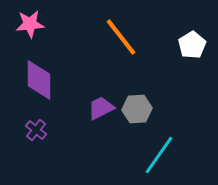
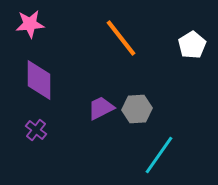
orange line: moved 1 px down
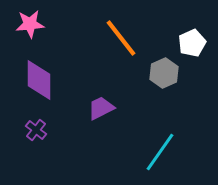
white pentagon: moved 2 px up; rotated 8 degrees clockwise
gray hexagon: moved 27 px right, 36 px up; rotated 20 degrees counterclockwise
cyan line: moved 1 px right, 3 px up
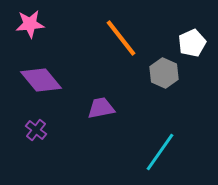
gray hexagon: rotated 12 degrees counterclockwise
purple diamond: moved 2 px right; rotated 39 degrees counterclockwise
purple trapezoid: rotated 16 degrees clockwise
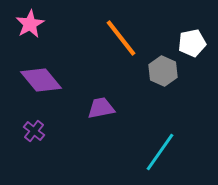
pink star: rotated 24 degrees counterclockwise
white pentagon: rotated 12 degrees clockwise
gray hexagon: moved 1 px left, 2 px up
purple cross: moved 2 px left, 1 px down
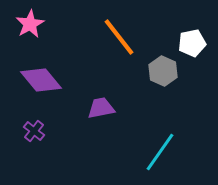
orange line: moved 2 px left, 1 px up
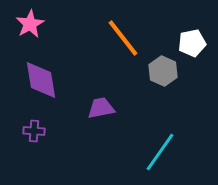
orange line: moved 4 px right, 1 px down
purple diamond: rotated 30 degrees clockwise
purple cross: rotated 35 degrees counterclockwise
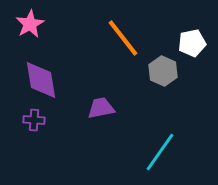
purple cross: moved 11 px up
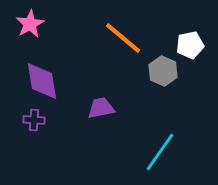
orange line: rotated 12 degrees counterclockwise
white pentagon: moved 2 px left, 2 px down
purple diamond: moved 1 px right, 1 px down
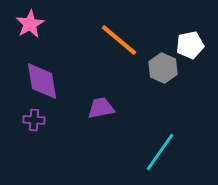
orange line: moved 4 px left, 2 px down
gray hexagon: moved 3 px up
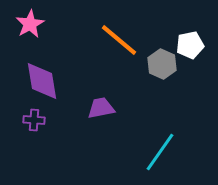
gray hexagon: moved 1 px left, 4 px up
